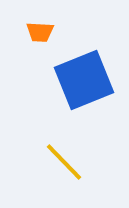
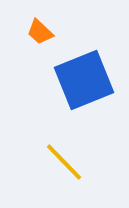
orange trapezoid: rotated 40 degrees clockwise
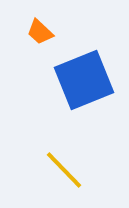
yellow line: moved 8 px down
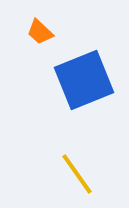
yellow line: moved 13 px right, 4 px down; rotated 9 degrees clockwise
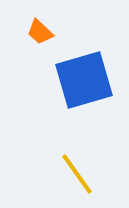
blue square: rotated 6 degrees clockwise
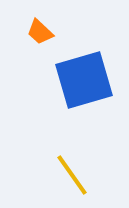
yellow line: moved 5 px left, 1 px down
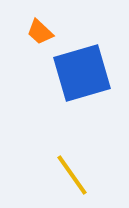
blue square: moved 2 px left, 7 px up
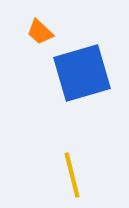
yellow line: rotated 21 degrees clockwise
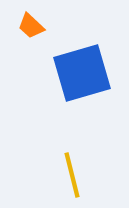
orange trapezoid: moved 9 px left, 6 px up
